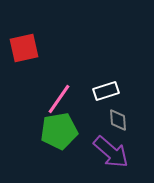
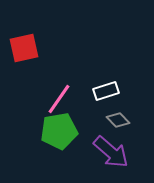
gray diamond: rotated 40 degrees counterclockwise
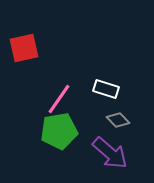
white rectangle: moved 2 px up; rotated 35 degrees clockwise
purple arrow: moved 1 px left, 1 px down
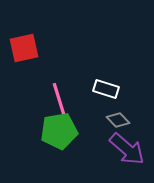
pink line: rotated 52 degrees counterclockwise
purple arrow: moved 17 px right, 4 px up
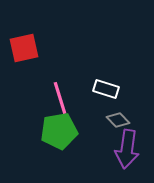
pink line: moved 1 px right, 1 px up
purple arrow: rotated 57 degrees clockwise
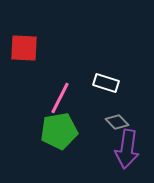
red square: rotated 16 degrees clockwise
white rectangle: moved 6 px up
pink line: rotated 44 degrees clockwise
gray diamond: moved 1 px left, 2 px down
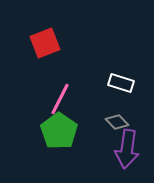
red square: moved 21 px right, 5 px up; rotated 24 degrees counterclockwise
white rectangle: moved 15 px right
pink line: moved 1 px down
green pentagon: rotated 27 degrees counterclockwise
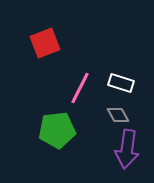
pink line: moved 20 px right, 11 px up
gray diamond: moved 1 px right, 7 px up; rotated 15 degrees clockwise
green pentagon: moved 2 px left, 1 px up; rotated 30 degrees clockwise
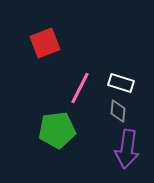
gray diamond: moved 4 px up; rotated 35 degrees clockwise
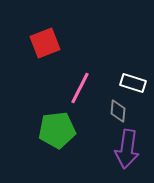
white rectangle: moved 12 px right
